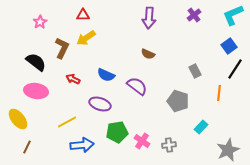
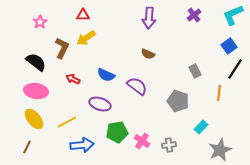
yellow ellipse: moved 16 px right
gray star: moved 8 px left
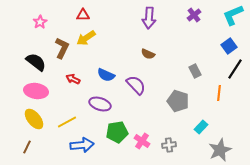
purple semicircle: moved 1 px left, 1 px up; rotated 10 degrees clockwise
